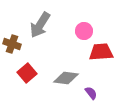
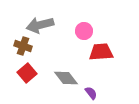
gray arrow: rotated 44 degrees clockwise
brown cross: moved 11 px right, 2 px down
gray diamond: rotated 45 degrees clockwise
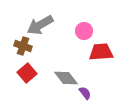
gray arrow: rotated 16 degrees counterclockwise
purple semicircle: moved 6 px left
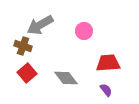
red trapezoid: moved 7 px right, 11 px down
purple semicircle: moved 21 px right, 3 px up
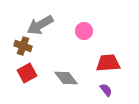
red square: rotated 12 degrees clockwise
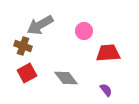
red trapezoid: moved 10 px up
